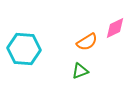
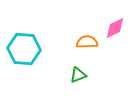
orange semicircle: rotated 150 degrees counterclockwise
green triangle: moved 2 px left, 4 px down
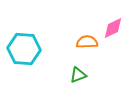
pink diamond: moved 2 px left
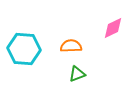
orange semicircle: moved 16 px left, 4 px down
green triangle: moved 1 px left, 1 px up
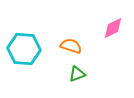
orange semicircle: rotated 20 degrees clockwise
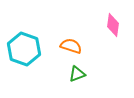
pink diamond: moved 3 px up; rotated 55 degrees counterclockwise
cyan hexagon: rotated 16 degrees clockwise
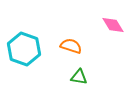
pink diamond: rotated 40 degrees counterclockwise
green triangle: moved 2 px right, 3 px down; rotated 30 degrees clockwise
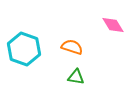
orange semicircle: moved 1 px right, 1 px down
green triangle: moved 3 px left
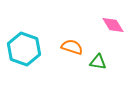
green triangle: moved 22 px right, 15 px up
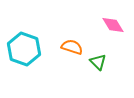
green triangle: rotated 36 degrees clockwise
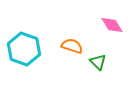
pink diamond: moved 1 px left
orange semicircle: moved 1 px up
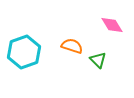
cyan hexagon: moved 3 px down; rotated 20 degrees clockwise
green triangle: moved 2 px up
